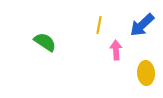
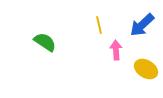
yellow line: rotated 24 degrees counterclockwise
yellow ellipse: moved 4 px up; rotated 55 degrees counterclockwise
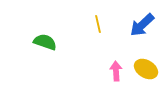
yellow line: moved 1 px left, 1 px up
green semicircle: rotated 15 degrees counterclockwise
pink arrow: moved 21 px down
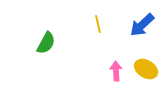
green semicircle: moved 1 px right, 1 px down; rotated 100 degrees clockwise
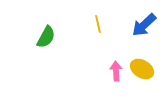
blue arrow: moved 2 px right
green semicircle: moved 6 px up
yellow ellipse: moved 4 px left
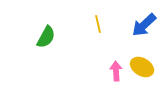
yellow ellipse: moved 2 px up
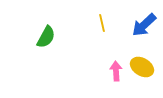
yellow line: moved 4 px right, 1 px up
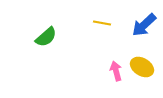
yellow line: rotated 66 degrees counterclockwise
green semicircle: rotated 20 degrees clockwise
pink arrow: rotated 12 degrees counterclockwise
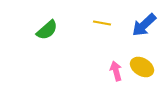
green semicircle: moved 1 px right, 7 px up
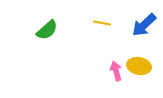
yellow ellipse: moved 3 px left, 1 px up; rotated 20 degrees counterclockwise
